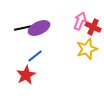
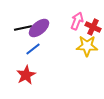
pink arrow: moved 3 px left
purple ellipse: rotated 15 degrees counterclockwise
yellow star: moved 3 px up; rotated 20 degrees clockwise
blue line: moved 2 px left, 7 px up
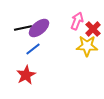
red cross: moved 2 px down; rotated 21 degrees clockwise
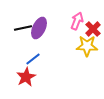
purple ellipse: rotated 25 degrees counterclockwise
blue line: moved 10 px down
red star: moved 2 px down
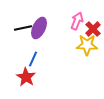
yellow star: moved 1 px up
blue line: rotated 28 degrees counterclockwise
red star: rotated 12 degrees counterclockwise
